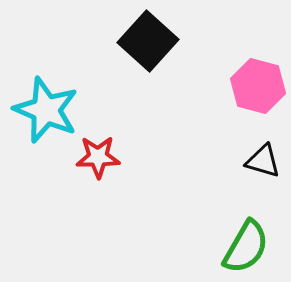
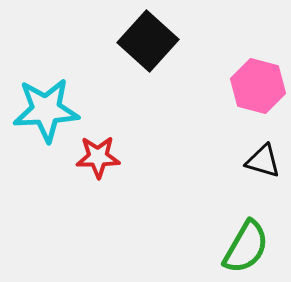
cyan star: rotated 26 degrees counterclockwise
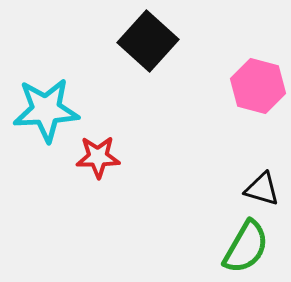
black triangle: moved 1 px left, 28 px down
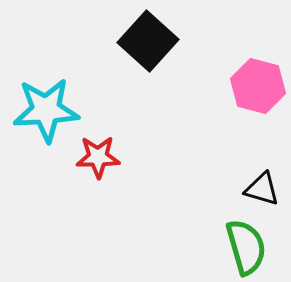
green semicircle: rotated 46 degrees counterclockwise
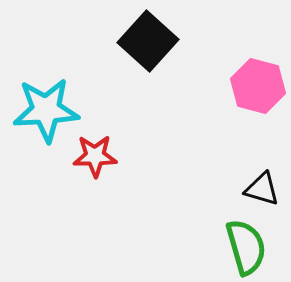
red star: moved 3 px left, 1 px up
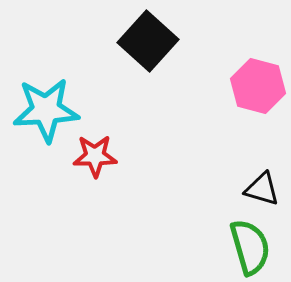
green semicircle: moved 4 px right
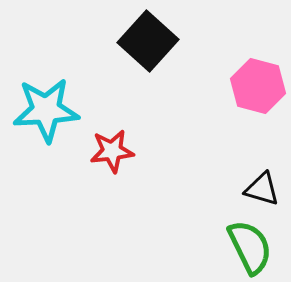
red star: moved 17 px right, 5 px up; rotated 6 degrees counterclockwise
green semicircle: rotated 10 degrees counterclockwise
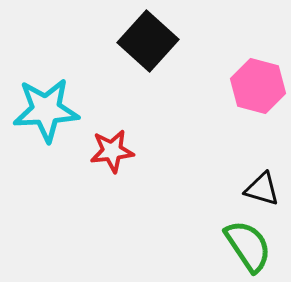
green semicircle: moved 2 px left, 1 px up; rotated 8 degrees counterclockwise
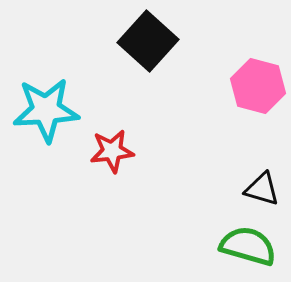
green semicircle: rotated 40 degrees counterclockwise
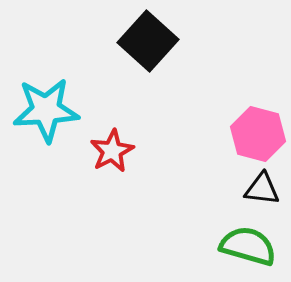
pink hexagon: moved 48 px down
red star: rotated 21 degrees counterclockwise
black triangle: rotated 9 degrees counterclockwise
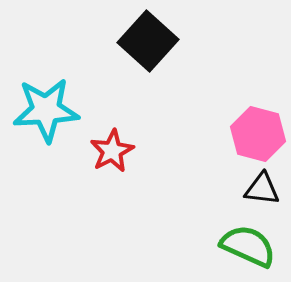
green semicircle: rotated 8 degrees clockwise
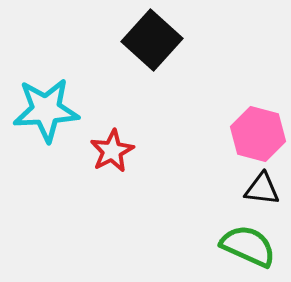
black square: moved 4 px right, 1 px up
